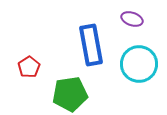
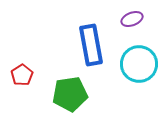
purple ellipse: rotated 40 degrees counterclockwise
red pentagon: moved 7 px left, 8 px down
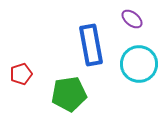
purple ellipse: rotated 60 degrees clockwise
red pentagon: moved 1 px left, 1 px up; rotated 15 degrees clockwise
green pentagon: moved 1 px left
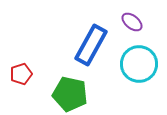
purple ellipse: moved 3 px down
blue rectangle: rotated 39 degrees clockwise
green pentagon: moved 1 px right; rotated 20 degrees clockwise
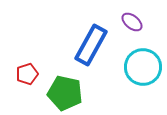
cyan circle: moved 4 px right, 3 px down
red pentagon: moved 6 px right
green pentagon: moved 5 px left, 1 px up
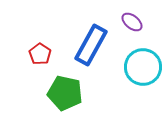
red pentagon: moved 13 px right, 20 px up; rotated 20 degrees counterclockwise
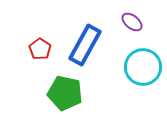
blue rectangle: moved 6 px left
red pentagon: moved 5 px up
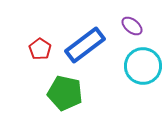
purple ellipse: moved 4 px down
blue rectangle: rotated 24 degrees clockwise
cyan circle: moved 1 px up
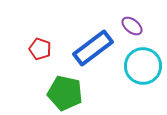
blue rectangle: moved 8 px right, 3 px down
red pentagon: rotated 15 degrees counterclockwise
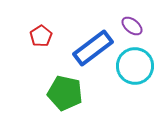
red pentagon: moved 1 px right, 13 px up; rotated 20 degrees clockwise
cyan circle: moved 8 px left
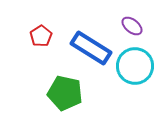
blue rectangle: moved 2 px left; rotated 69 degrees clockwise
